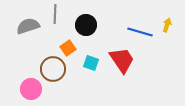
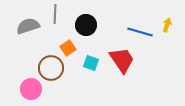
brown circle: moved 2 px left, 1 px up
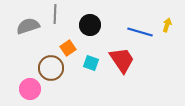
black circle: moved 4 px right
pink circle: moved 1 px left
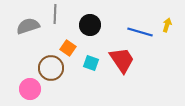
orange square: rotated 21 degrees counterclockwise
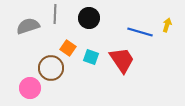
black circle: moved 1 px left, 7 px up
cyan square: moved 6 px up
pink circle: moved 1 px up
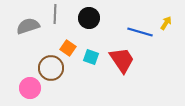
yellow arrow: moved 1 px left, 2 px up; rotated 16 degrees clockwise
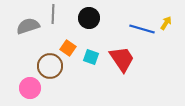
gray line: moved 2 px left
blue line: moved 2 px right, 3 px up
red trapezoid: moved 1 px up
brown circle: moved 1 px left, 2 px up
